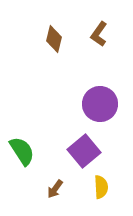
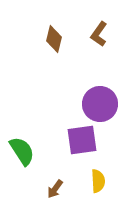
purple square: moved 2 px left, 11 px up; rotated 32 degrees clockwise
yellow semicircle: moved 3 px left, 6 px up
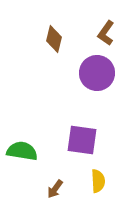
brown L-shape: moved 7 px right, 1 px up
purple circle: moved 3 px left, 31 px up
purple square: rotated 16 degrees clockwise
green semicircle: rotated 48 degrees counterclockwise
